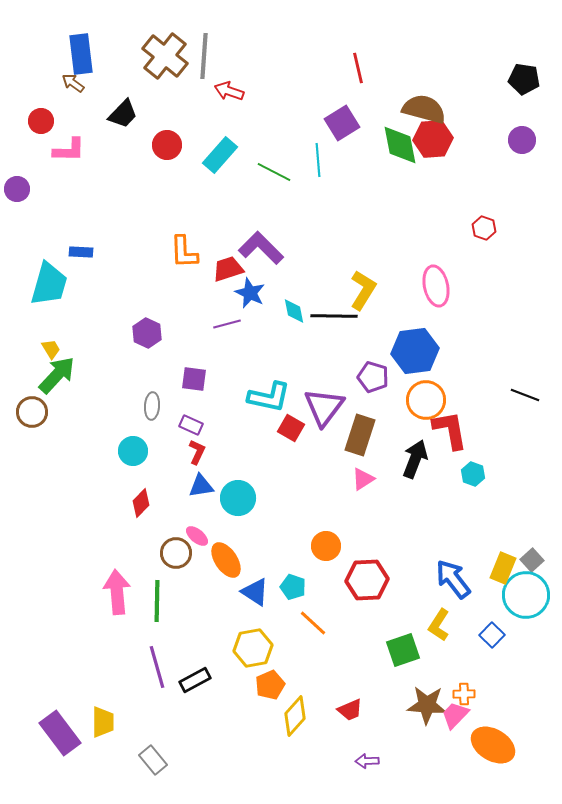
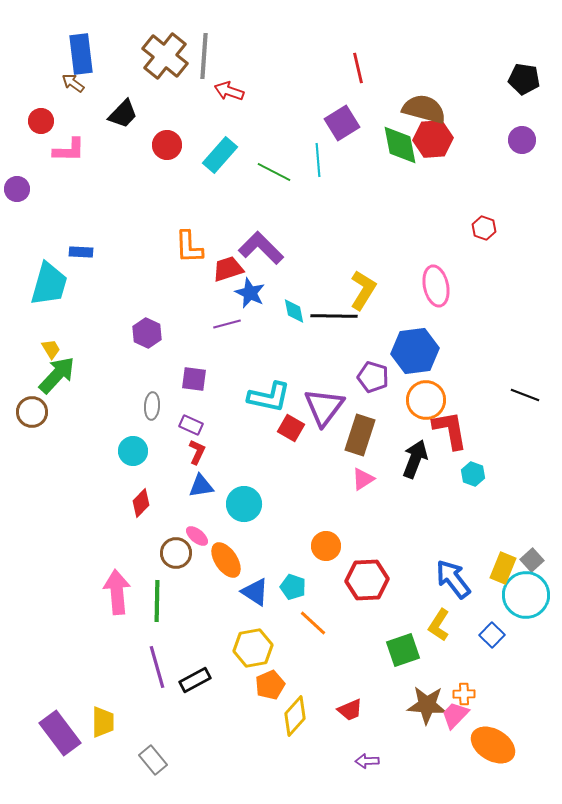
orange L-shape at (184, 252): moved 5 px right, 5 px up
cyan circle at (238, 498): moved 6 px right, 6 px down
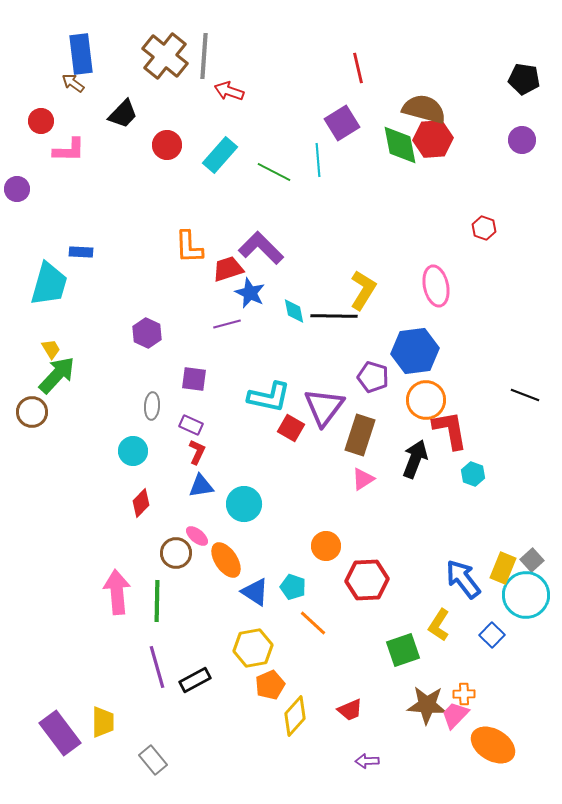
blue arrow at (453, 579): moved 10 px right
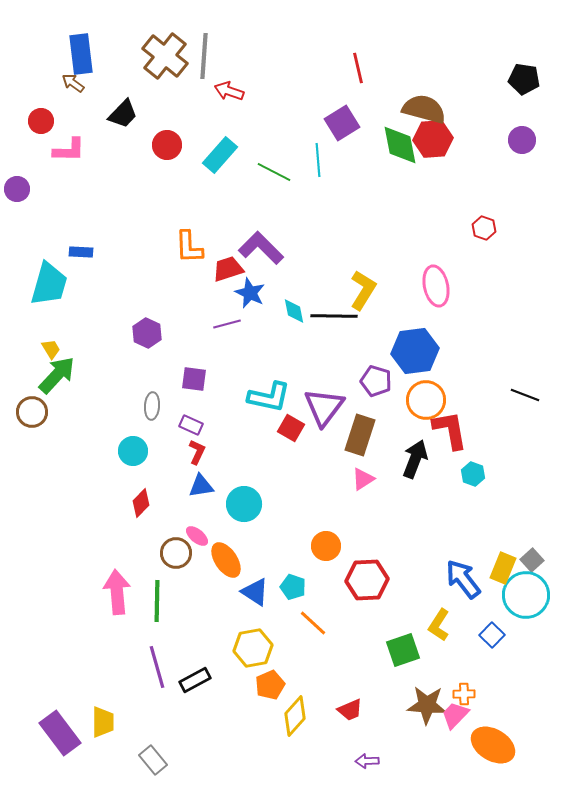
purple pentagon at (373, 377): moved 3 px right, 4 px down
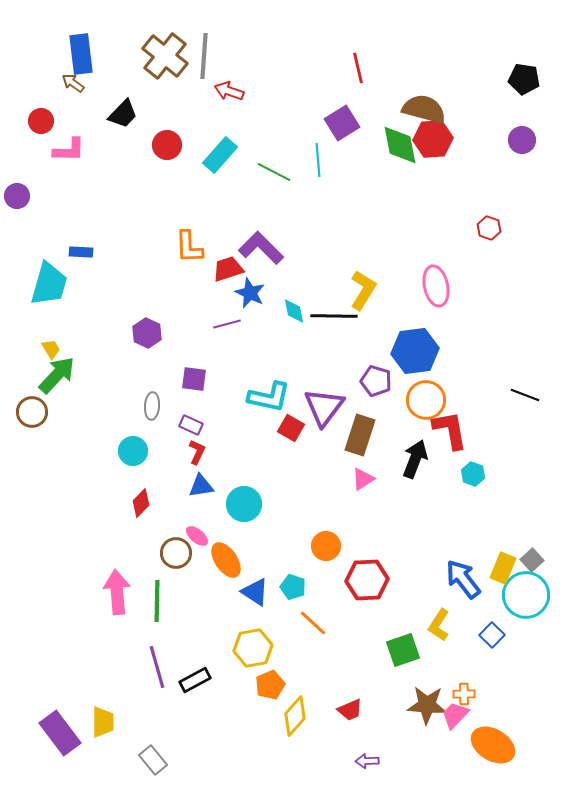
purple circle at (17, 189): moved 7 px down
red hexagon at (484, 228): moved 5 px right
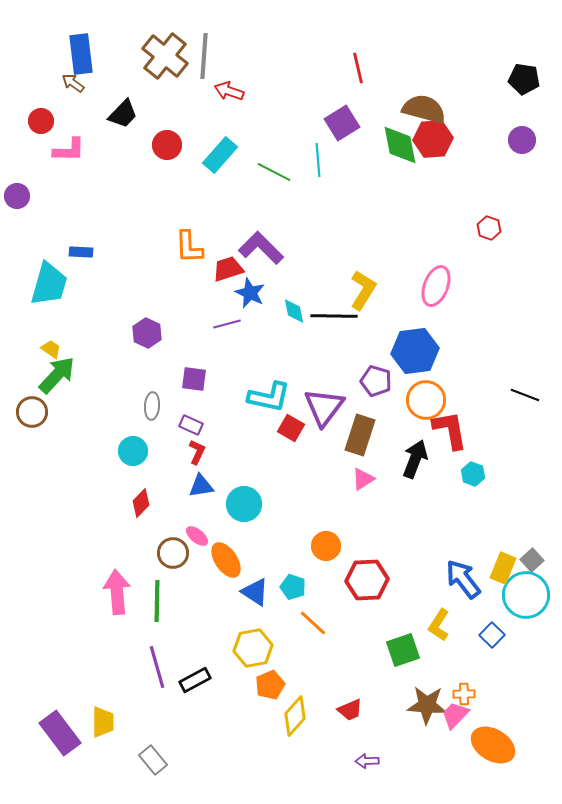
pink ellipse at (436, 286): rotated 33 degrees clockwise
yellow trapezoid at (51, 349): rotated 25 degrees counterclockwise
brown circle at (176, 553): moved 3 px left
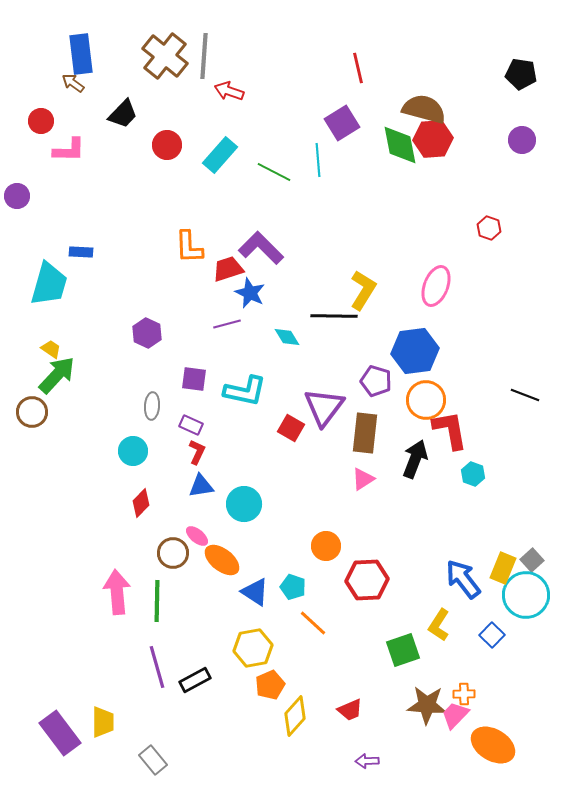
black pentagon at (524, 79): moved 3 px left, 5 px up
cyan diamond at (294, 311): moved 7 px left, 26 px down; rotated 20 degrees counterclockwise
cyan L-shape at (269, 397): moved 24 px left, 6 px up
brown rectangle at (360, 435): moved 5 px right, 2 px up; rotated 12 degrees counterclockwise
orange ellipse at (226, 560): moved 4 px left; rotated 18 degrees counterclockwise
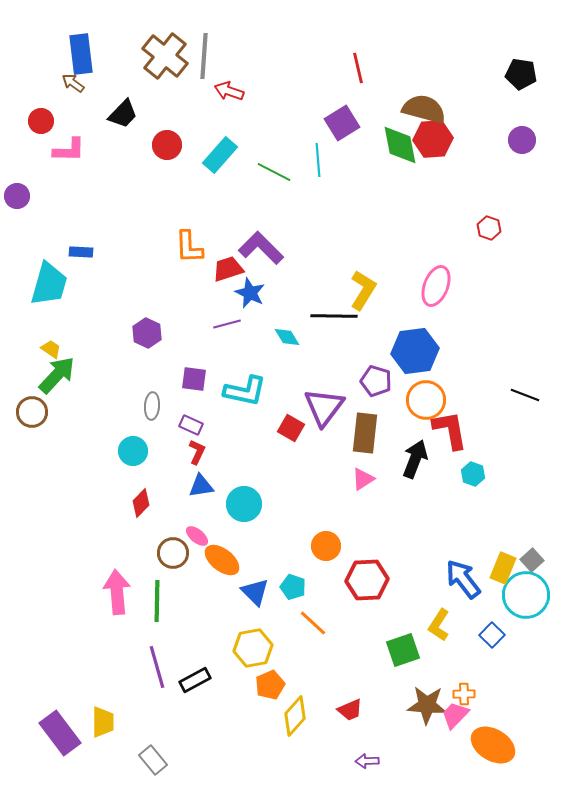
blue triangle at (255, 592): rotated 12 degrees clockwise
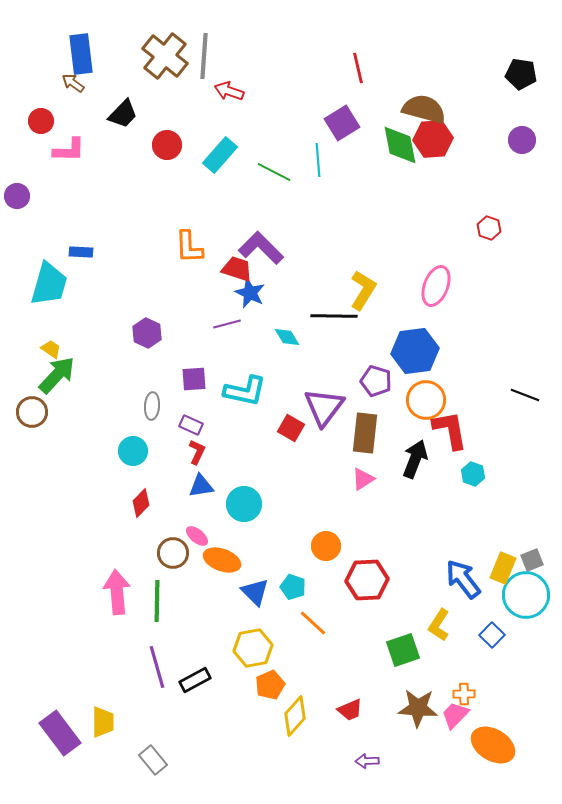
red trapezoid at (228, 269): moved 9 px right; rotated 36 degrees clockwise
purple square at (194, 379): rotated 12 degrees counterclockwise
orange ellipse at (222, 560): rotated 18 degrees counterclockwise
gray square at (532, 560): rotated 20 degrees clockwise
brown star at (427, 705): moved 9 px left, 3 px down
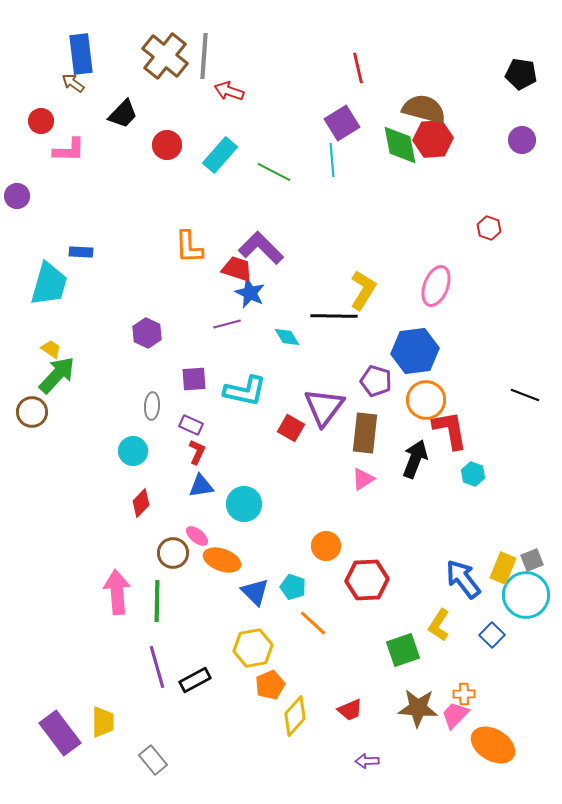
cyan line at (318, 160): moved 14 px right
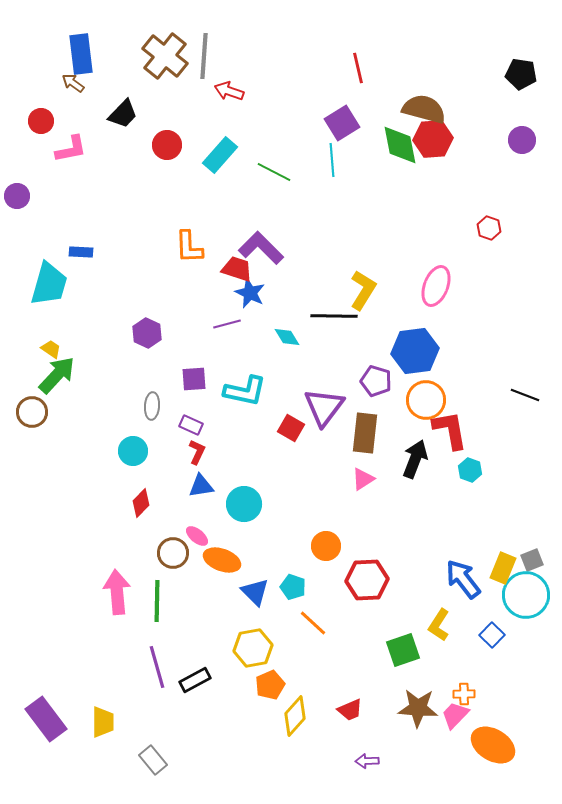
pink L-shape at (69, 150): moved 2 px right, 1 px up; rotated 12 degrees counterclockwise
cyan hexagon at (473, 474): moved 3 px left, 4 px up
purple rectangle at (60, 733): moved 14 px left, 14 px up
